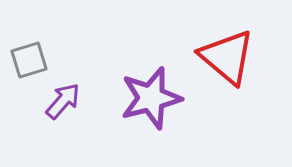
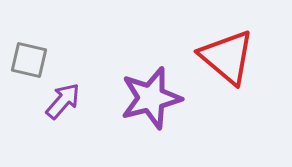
gray square: rotated 30 degrees clockwise
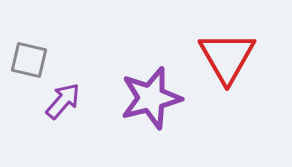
red triangle: rotated 20 degrees clockwise
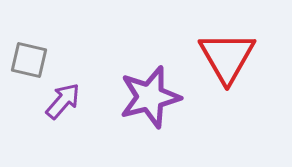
purple star: moved 1 px left, 1 px up
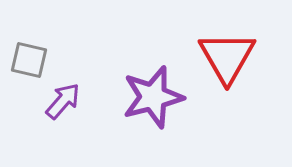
purple star: moved 3 px right
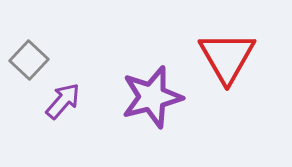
gray square: rotated 30 degrees clockwise
purple star: moved 1 px left
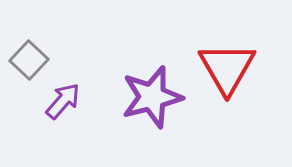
red triangle: moved 11 px down
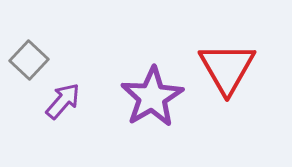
purple star: rotated 16 degrees counterclockwise
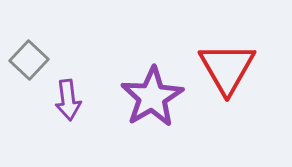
purple arrow: moved 5 px right, 1 px up; rotated 132 degrees clockwise
